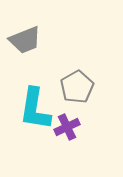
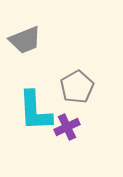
cyan L-shape: moved 2 px down; rotated 12 degrees counterclockwise
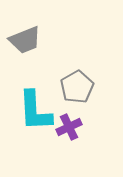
purple cross: moved 2 px right
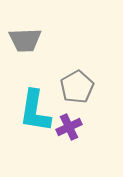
gray trapezoid: rotated 20 degrees clockwise
cyan L-shape: rotated 12 degrees clockwise
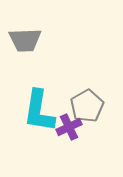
gray pentagon: moved 10 px right, 19 px down
cyan L-shape: moved 4 px right
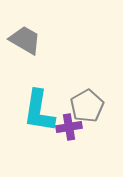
gray trapezoid: rotated 148 degrees counterclockwise
purple cross: rotated 15 degrees clockwise
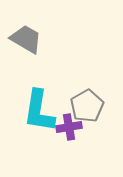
gray trapezoid: moved 1 px right, 1 px up
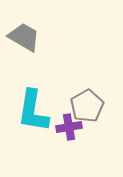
gray trapezoid: moved 2 px left, 2 px up
cyan L-shape: moved 6 px left
